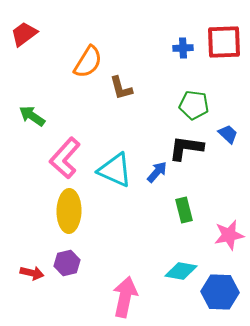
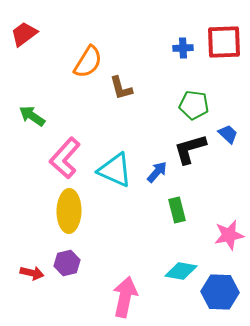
black L-shape: moved 4 px right, 1 px down; rotated 24 degrees counterclockwise
green rectangle: moved 7 px left
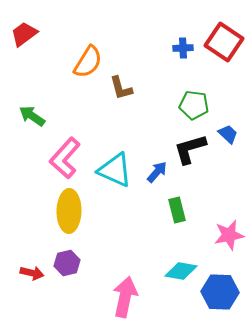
red square: rotated 36 degrees clockwise
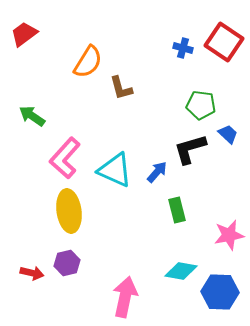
blue cross: rotated 18 degrees clockwise
green pentagon: moved 7 px right
yellow ellipse: rotated 9 degrees counterclockwise
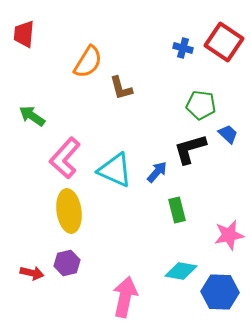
red trapezoid: rotated 48 degrees counterclockwise
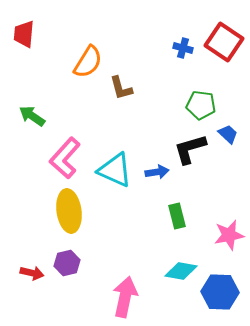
blue arrow: rotated 40 degrees clockwise
green rectangle: moved 6 px down
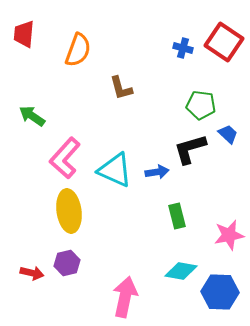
orange semicircle: moved 10 px left, 12 px up; rotated 12 degrees counterclockwise
